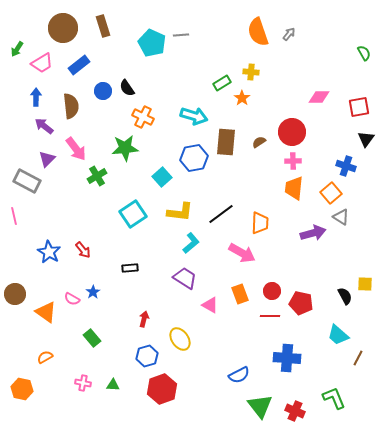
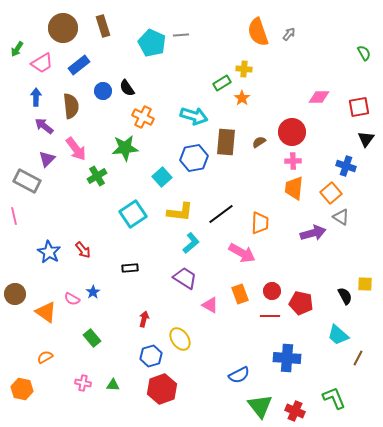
yellow cross at (251, 72): moved 7 px left, 3 px up
blue hexagon at (147, 356): moved 4 px right
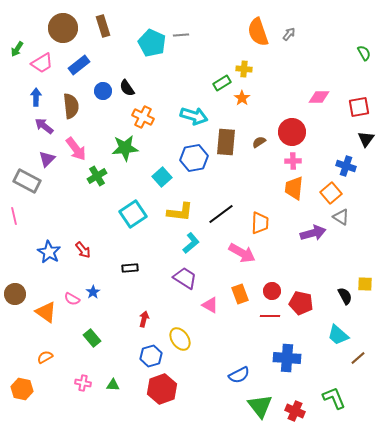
brown line at (358, 358): rotated 21 degrees clockwise
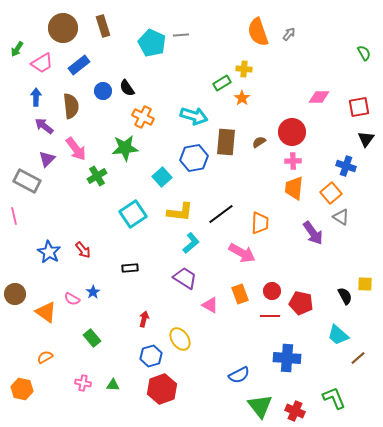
purple arrow at (313, 233): rotated 70 degrees clockwise
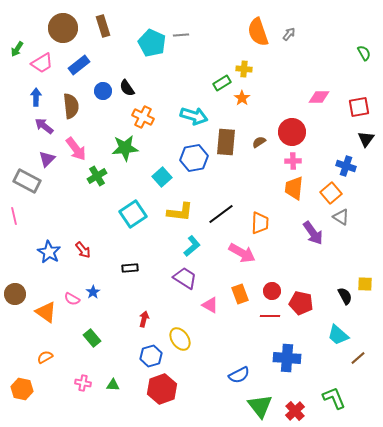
cyan L-shape at (191, 243): moved 1 px right, 3 px down
red cross at (295, 411): rotated 24 degrees clockwise
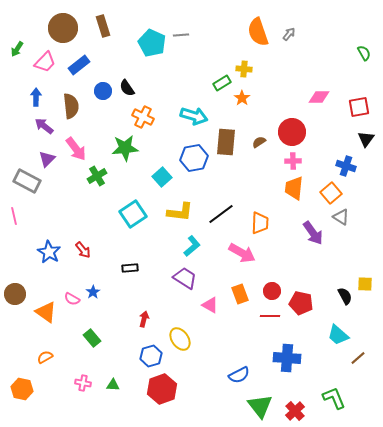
pink trapezoid at (42, 63): moved 3 px right, 1 px up; rotated 15 degrees counterclockwise
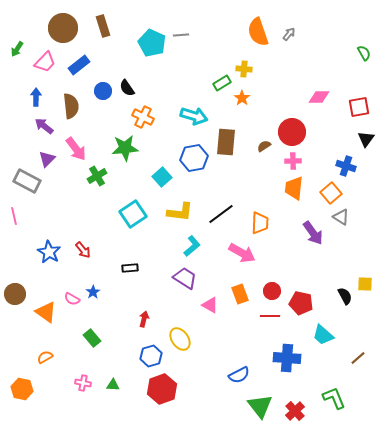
brown semicircle at (259, 142): moved 5 px right, 4 px down
cyan trapezoid at (338, 335): moved 15 px left
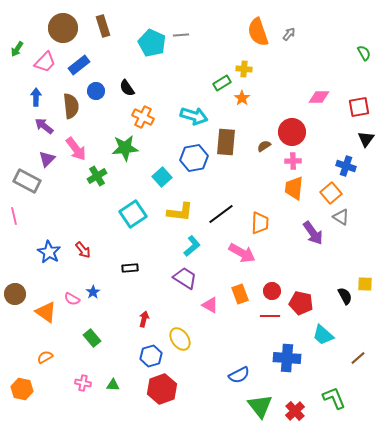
blue circle at (103, 91): moved 7 px left
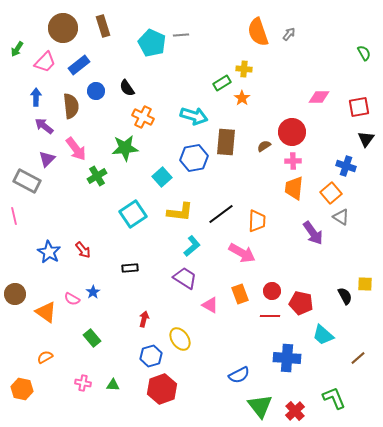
orange trapezoid at (260, 223): moved 3 px left, 2 px up
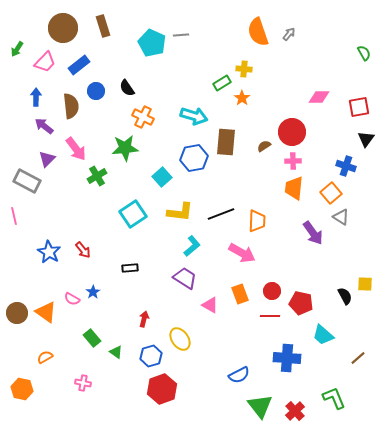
black line at (221, 214): rotated 16 degrees clockwise
brown circle at (15, 294): moved 2 px right, 19 px down
green triangle at (113, 385): moved 3 px right, 33 px up; rotated 32 degrees clockwise
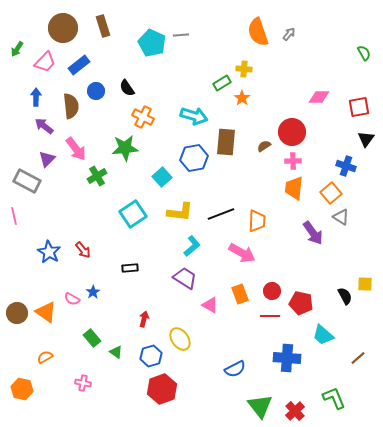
blue semicircle at (239, 375): moved 4 px left, 6 px up
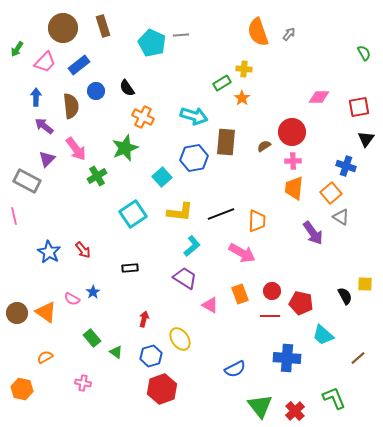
green star at (125, 148): rotated 16 degrees counterclockwise
